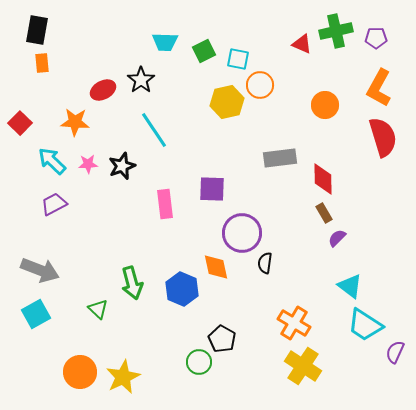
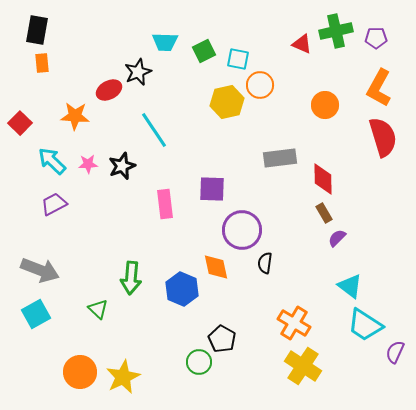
black star at (141, 80): moved 3 px left, 8 px up; rotated 12 degrees clockwise
red ellipse at (103, 90): moved 6 px right
orange star at (75, 122): moved 6 px up
purple circle at (242, 233): moved 3 px up
green arrow at (132, 283): moved 1 px left, 5 px up; rotated 20 degrees clockwise
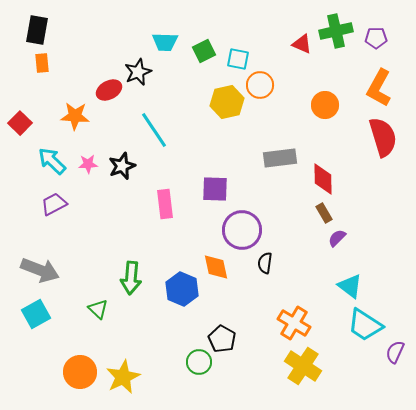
purple square at (212, 189): moved 3 px right
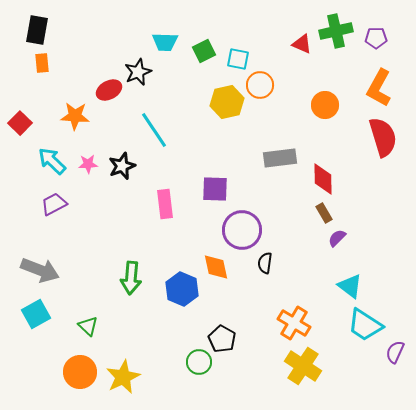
green triangle at (98, 309): moved 10 px left, 17 px down
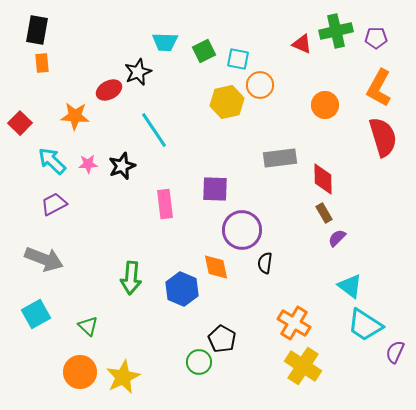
gray arrow at (40, 270): moved 4 px right, 11 px up
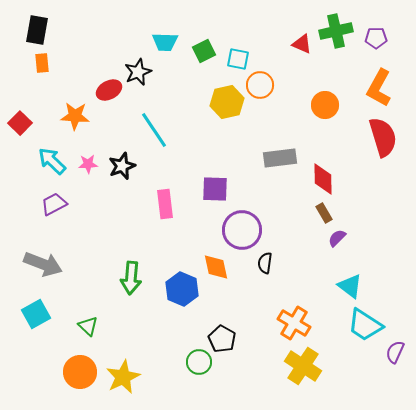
gray arrow at (44, 259): moved 1 px left, 5 px down
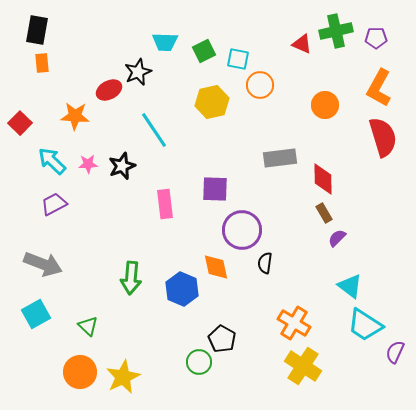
yellow hexagon at (227, 102): moved 15 px left
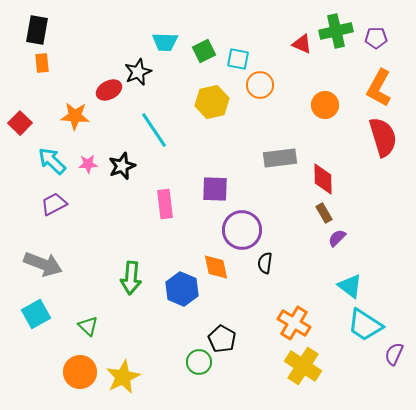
purple semicircle at (395, 352): moved 1 px left, 2 px down
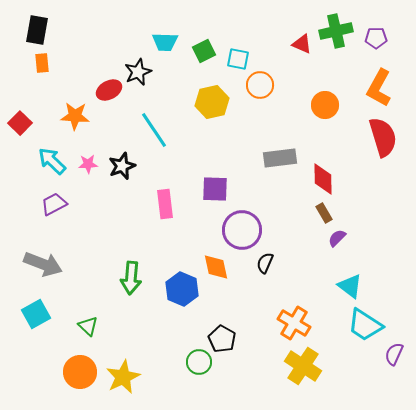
black semicircle at (265, 263): rotated 15 degrees clockwise
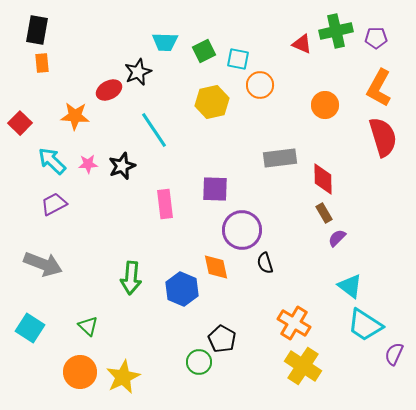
black semicircle at (265, 263): rotated 40 degrees counterclockwise
cyan square at (36, 314): moved 6 px left, 14 px down; rotated 28 degrees counterclockwise
